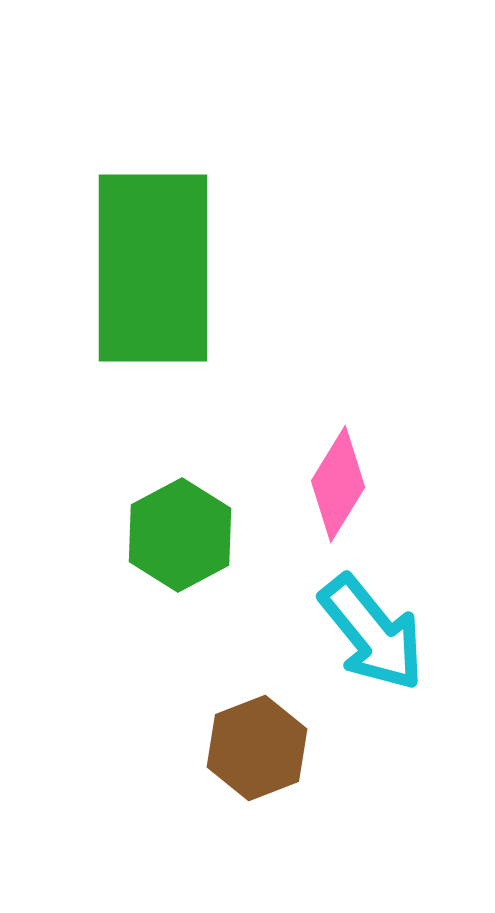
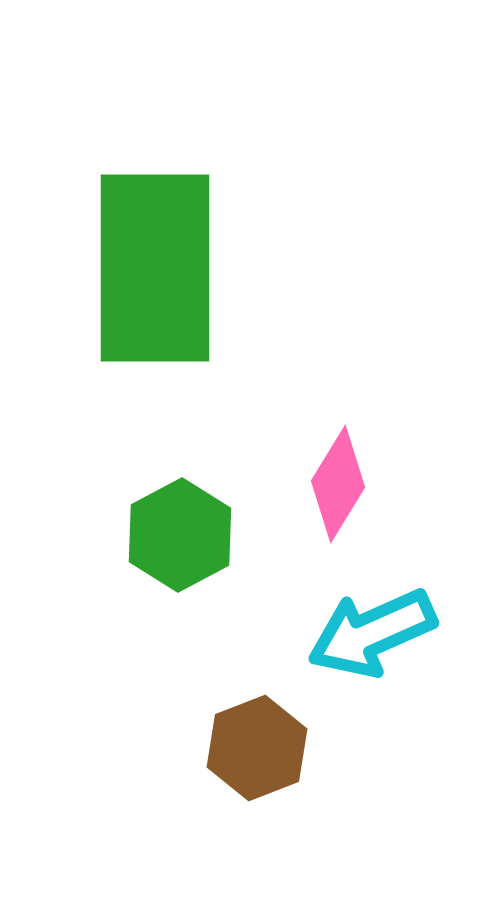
green rectangle: moved 2 px right
cyan arrow: rotated 105 degrees clockwise
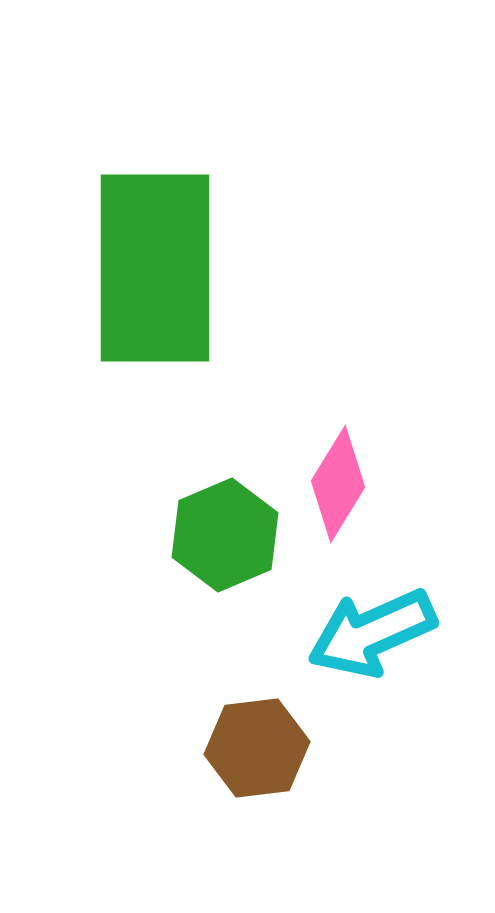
green hexagon: moved 45 px right; rotated 5 degrees clockwise
brown hexagon: rotated 14 degrees clockwise
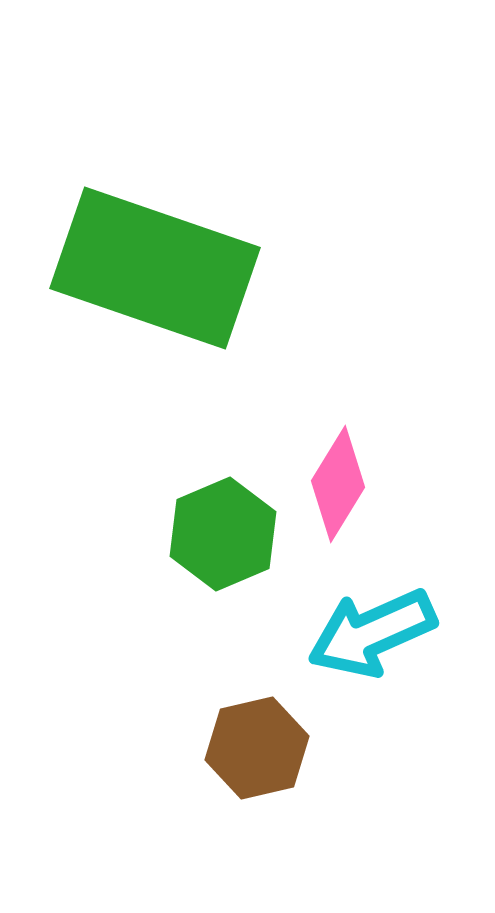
green rectangle: rotated 71 degrees counterclockwise
green hexagon: moved 2 px left, 1 px up
brown hexagon: rotated 6 degrees counterclockwise
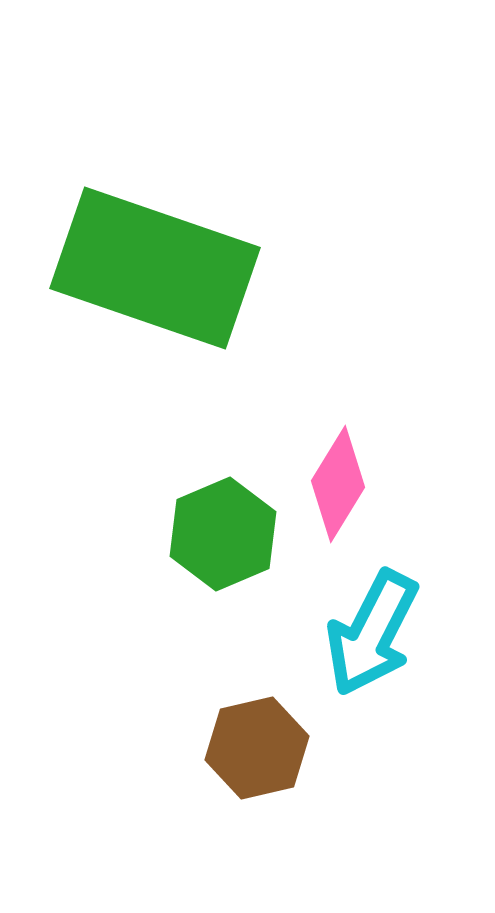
cyan arrow: rotated 39 degrees counterclockwise
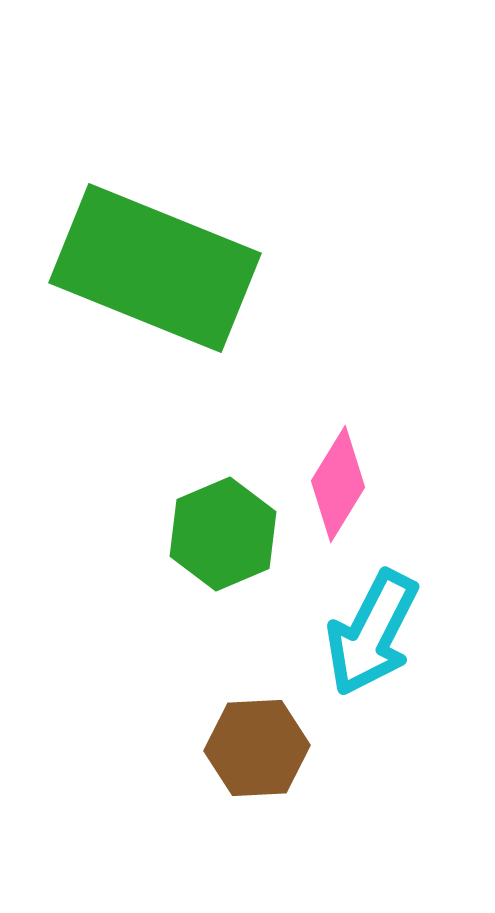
green rectangle: rotated 3 degrees clockwise
brown hexagon: rotated 10 degrees clockwise
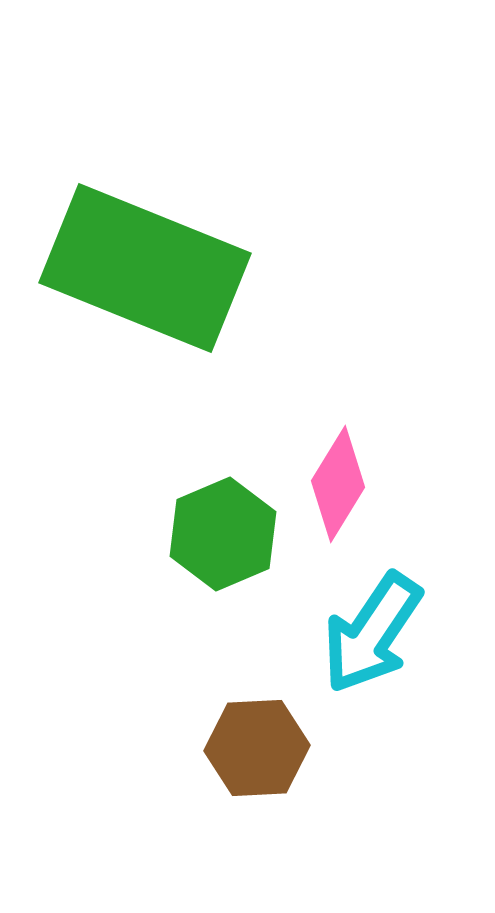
green rectangle: moved 10 px left
cyan arrow: rotated 7 degrees clockwise
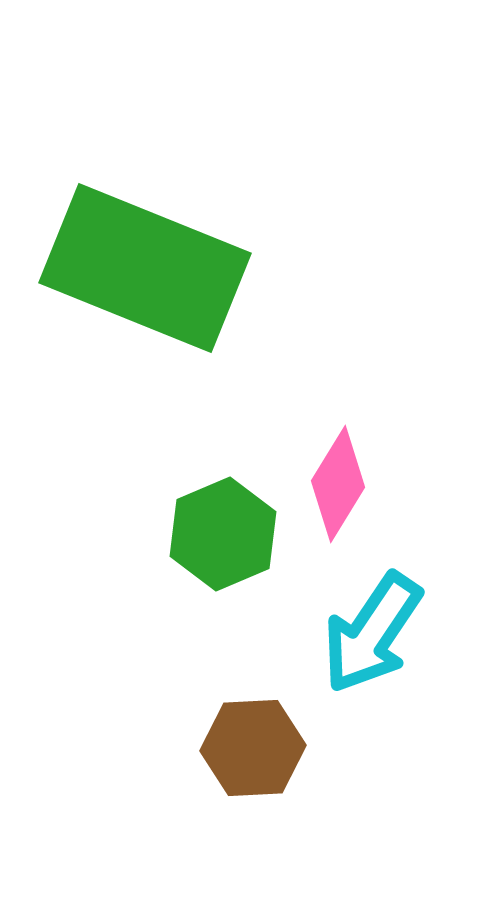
brown hexagon: moved 4 px left
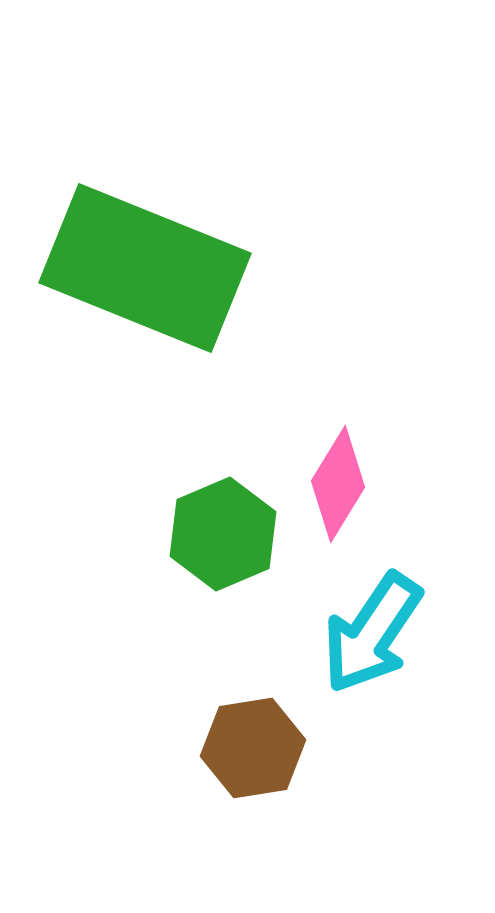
brown hexagon: rotated 6 degrees counterclockwise
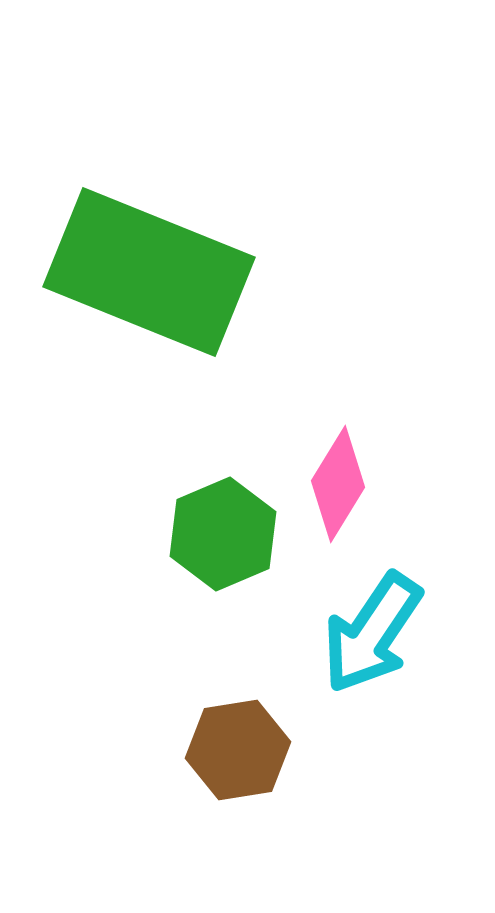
green rectangle: moved 4 px right, 4 px down
brown hexagon: moved 15 px left, 2 px down
